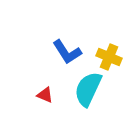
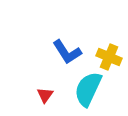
red triangle: rotated 42 degrees clockwise
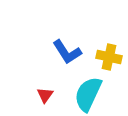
yellow cross: rotated 10 degrees counterclockwise
cyan semicircle: moved 5 px down
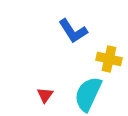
blue L-shape: moved 6 px right, 21 px up
yellow cross: moved 2 px down
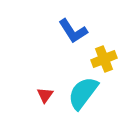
yellow cross: moved 5 px left; rotated 35 degrees counterclockwise
cyan semicircle: moved 5 px left, 1 px up; rotated 12 degrees clockwise
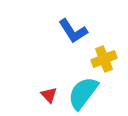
red triangle: moved 4 px right; rotated 18 degrees counterclockwise
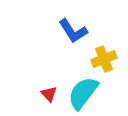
red triangle: moved 1 px up
